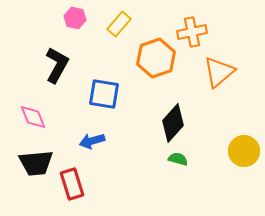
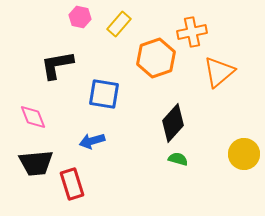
pink hexagon: moved 5 px right, 1 px up
black L-shape: rotated 129 degrees counterclockwise
yellow circle: moved 3 px down
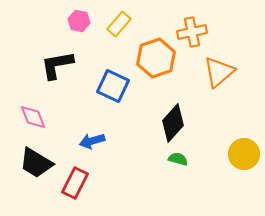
pink hexagon: moved 1 px left, 4 px down
blue square: moved 9 px right, 8 px up; rotated 16 degrees clockwise
black trapezoid: rotated 36 degrees clockwise
red rectangle: moved 3 px right, 1 px up; rotated 44 degrees clockwise
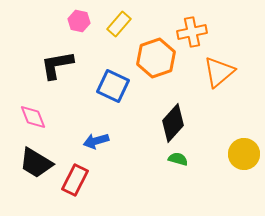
blue arrow: moved 4 px right
red rectangle: moved 3 px up
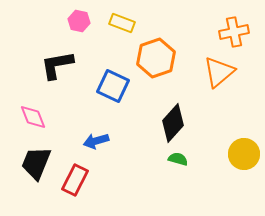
yellow rectangle: moved 3 px right, 1 px up; rotated 70 degrees clockwise
orange cross: moved 42 px right
black trapezoid: rotated 81 degrees clockwise
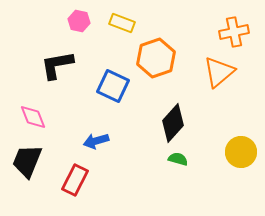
yellow circle: moved 3 px left, 2 px up
black trapezoid: moved 9 px left, 2 px up
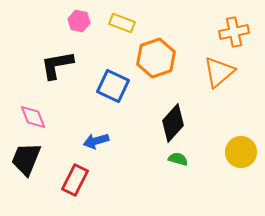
black trapezoid: moved 1 px left, 2 px up
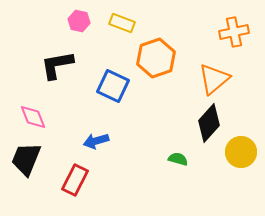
orange triangle: moved 5 px left, 7 px down
black diamond: moved 36 px right
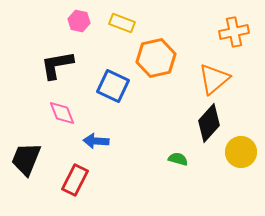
orange hexagon: rotated 6 degrees clockwise
pink diamond: moved 29 px right, 4 px up
blue arrow: rotated 20 degrees clockwise
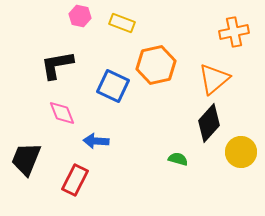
pink hexagon: moved 1 px right, 5 px up
orange hexagon: moved 7 px down
